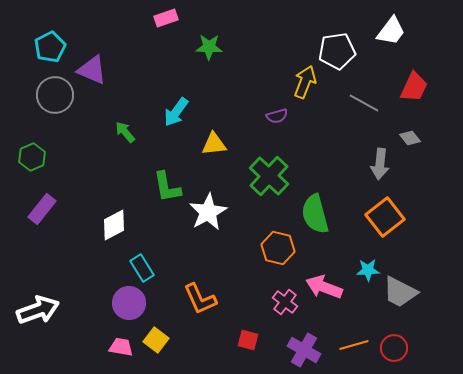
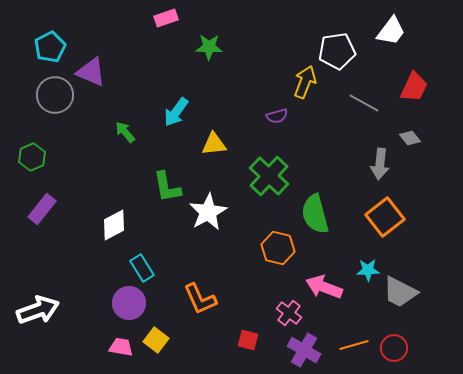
purple triangle: moved 1 px left, 2 px down
pink cross: moved 4 px right, 11 px down
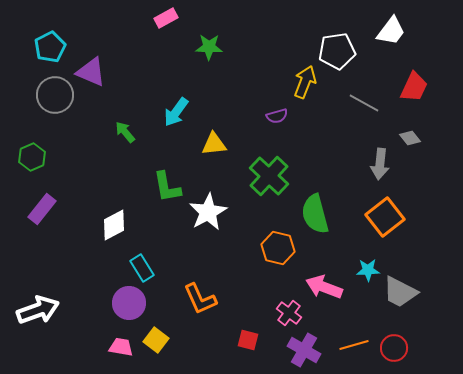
pink rectangle: rotated 10 degrees counterclockwise
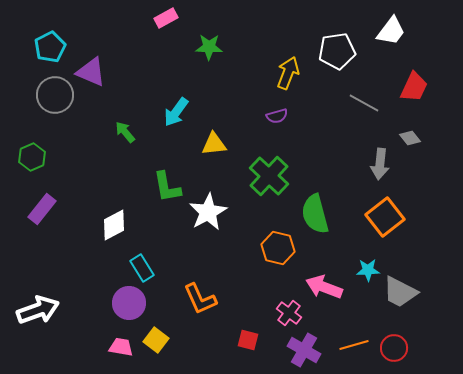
yellow arrow: moved 17 px left, 9 px up
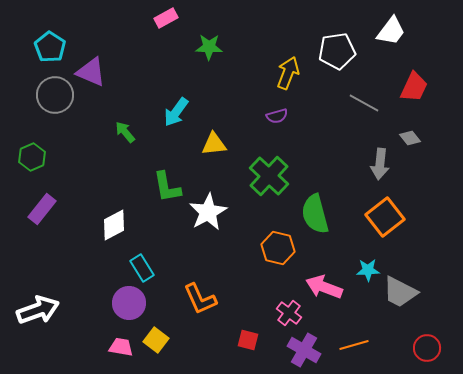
cyan pentagon: rotated 12 degrees counterclockwise
red circle: moved 33 px right
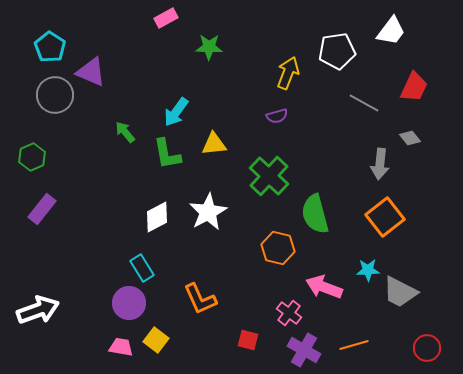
green L-shape: moved 33 px up
white diamond: moved 43 px right, 8 px up
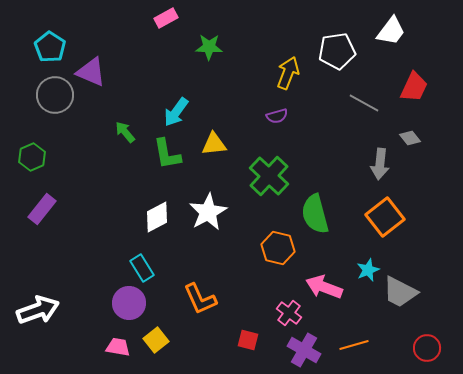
cyan star: rotated 20 degrees counterclockwise
yellow square: rotated 15 degrees clockwise
pink trapezoid: moved 3 px left
